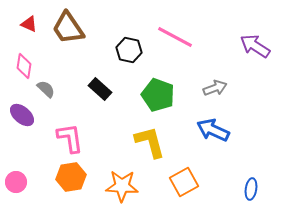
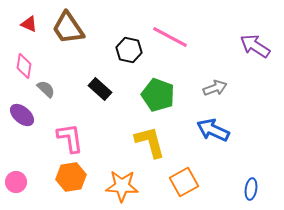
pink line: moved 5 px left
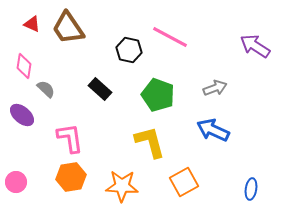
red triangle: moved 3 px right
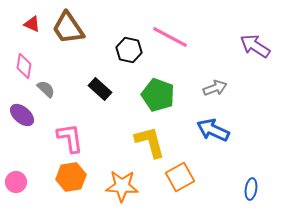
orange square: moved 4 px left, 5 px up
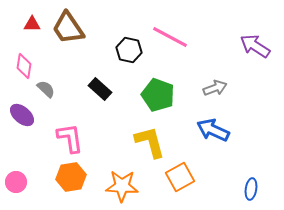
red triangle: rotated 24 degrees counterclockwise
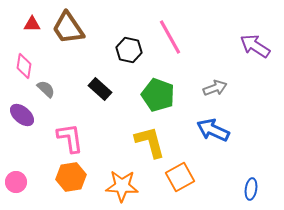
pink line: rotated 33 degrees clockwise
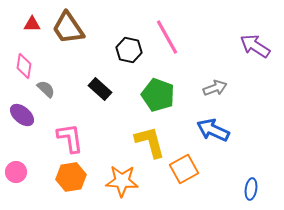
pink line: moved 3 px left
orange square: moved 4 px right, 8 px up
pink circle: moved 10 px up
orange star: moved 5 px up
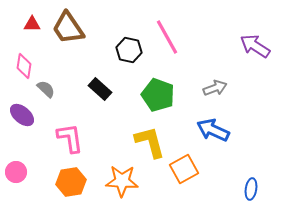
orange hexagon: moved 5 px down
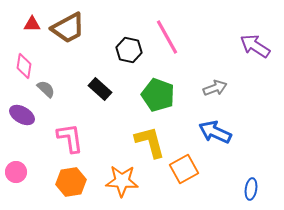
brown trapezoid: rotated 84 degrees counterclockwise
purple ellipse: rotated 10 degrees counterclockwise
blue arrow: moved 2 px right, 2 px down
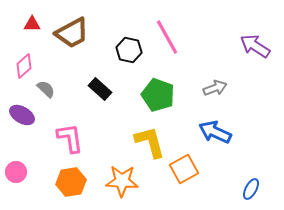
brown trapezoid: moved 4 px right, 5 px down
pink diamond: rotated 40 degrees clockwise
blue ellipse: rotated 20 degrees clockwise
